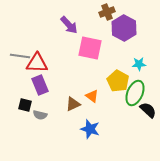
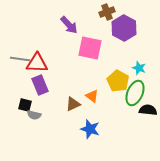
gray line: moved 3 px down
cyan star: moved 4 px down; rotated 24 degrees clockwise
black semicircle: rotated 36 degrees counterclockwise
gray semicircle: moved 6 px left
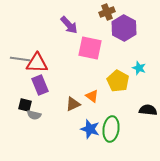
green ellipse: moved 24 px left, 36 px down; rotated 15 degrees counterclockwise
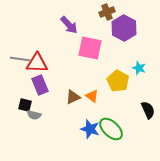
brown triangle: moved 7 px up
black semicircle: rotated 60 degrees clockwise
green ellipse: rotated 55 degrees counterclockwise
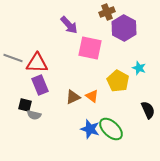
gray line: moved 7 px left, 1 px up; rotated 12 degrees clockwise
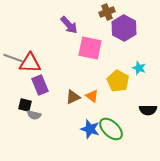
red triangle: moved 7 px left
black semicircle: rotated 114 degrees clockwise
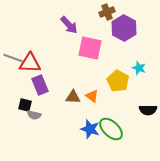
brown triangle: rotated 28 degrees clockwise
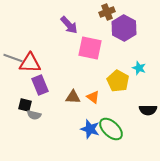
orange triangle: moved 1 px right, 1 px down
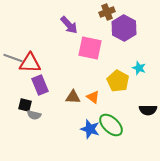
green ellipse: moved 4 px up
